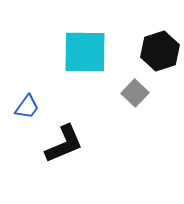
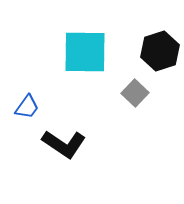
black L-shape: rotated 57 degrees clockwise
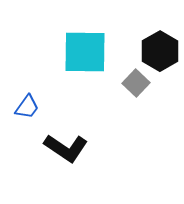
black hexagon: rotated 12 degrees counterclockwise
gray square: moved 1 px right, 10 px up
black L-shape: moved 2 px right, 4 px down
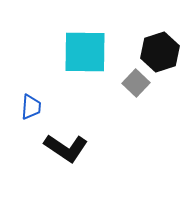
black hexagon: moved 1 px down; rotated 12 degrees clockwise
blue trapezoid: moved 4 px right; rotated 32 degrees counterclockwise
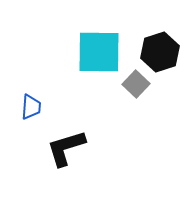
cyan square: moved 14 px right
gray square: moved 1 px down
black L-shape: rotated 129 degrees clockwise
